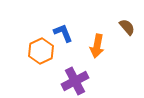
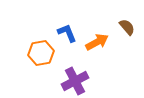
blue L-shape: moved 4 px right
orange arrow: moved 4 px up; rotated 130 degrees counterclockwise
orange hexagon: moved 2 px down; rotated 15 degrees clockwise
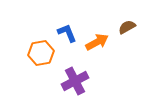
brown semicircle: rotated 78 degrees counterclockwise
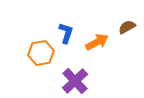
blue L-shape: moved 1 px left; rotated 40 degrees clockwise
purple cross: rotated 16 degrees counterclockwise
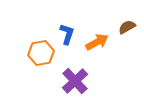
blue L-shape: moved 1 px right, 1 px down
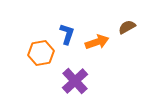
orange arrow: rotated 10 degrees clockwise
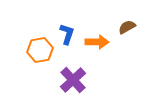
orange arrow: rotated 20 degrees clockwise
orange hexagon: moved 1 px left, 3 px up
purple cross: moved 2 px left, 1 px up
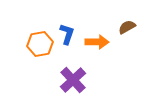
orange hexagon: moved 6 px up
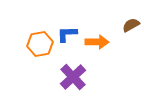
brown semicircle: moved 4 px right, 2 px up
blue L-shape: rotated 110 degrees counterclockwise
purple cross: moved 3 px up
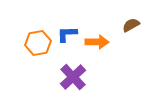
orange hexagon: moved 2 px left, 1 px up
